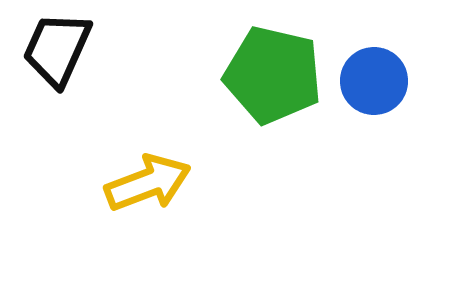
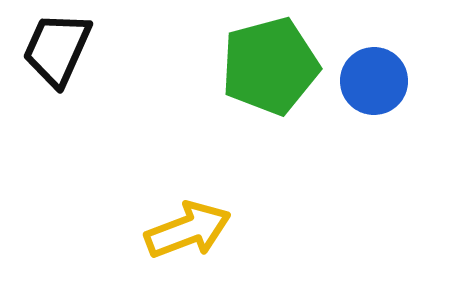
green pentagon: moved 3 px left, 9 px up; rotated 28 degrees counterclockwise
yellow arrow: moved 40 px right, 47 px down
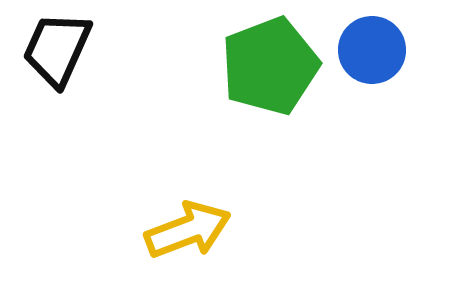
green pentagon: rotated 6 degrees counterclockwise
blue circle: moved 2 px left, 31 px up
